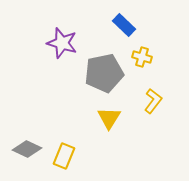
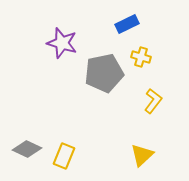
blue rectangle: moved 3 px right, 1 px up; rotated 70 degrees counterclockwise
yellow cross: moved 1 px left
yellow triangle: moved 33 px right, 37 px down; rotated 15 degrees clockwise
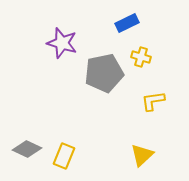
blue rectangle: moved 1 px up
yellow L-shape: rotated 135 degrees counterclockwise
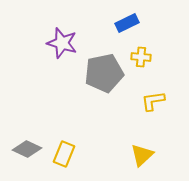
yellow cross: rotated 12 degrees counterclockwise
yellow rectangle: moved 2 px up
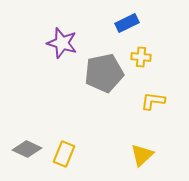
yellow L-shape: rotated 15 degrees clockwise
